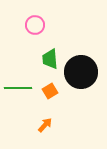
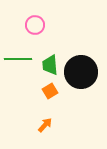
green trapezoid: moved 6 px down
green line: moved 29 px up
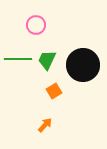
pink circle: moved 1 px right
green trapezoid: moved 3 px left, 5 px up; rotated 30 degrees clockwise
black circle: moved 2 px right, 7 px up
orange square: moved 4 px right
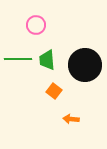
green trapezoid: rotated 30 degrees counterclockwise
black circle: moved 2 px right
orange square: rotated 21 degrees counterclockwise
orange arrow: moved 26 px right, 6 px up; rotated 126 degrees counterclockwise
